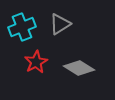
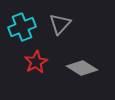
gray triangle: rotated 15 degrees counterclockwise
gray diamond: moved 3 px right
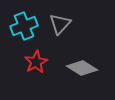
cyan cross: moved 2 px right, 1 px up
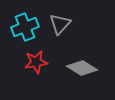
cyan cross: moved 1 px right, 1 px down
red star: rotated 20 degrees clockwise
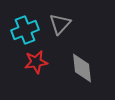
cyan cross: moved 3 px down
gray diamond: rotated 52 degrees clockwise
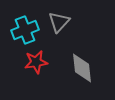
gray triangle: moved 1 px left, 2 px up
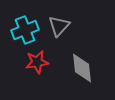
gray triangle: moved 4 px down
red star: moved 1 px right
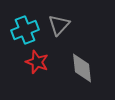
gray triangle: moved 1 px up
red star: rotated 30 degrees clockwise
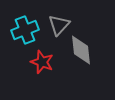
red star: moved 5 px right
gray diamond: moved 1 px left, 18 px up
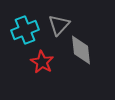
red star: rotated 10 degrees clockwise
